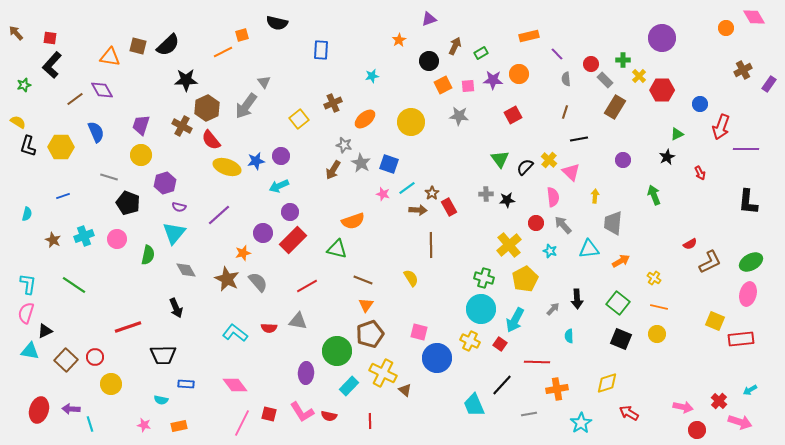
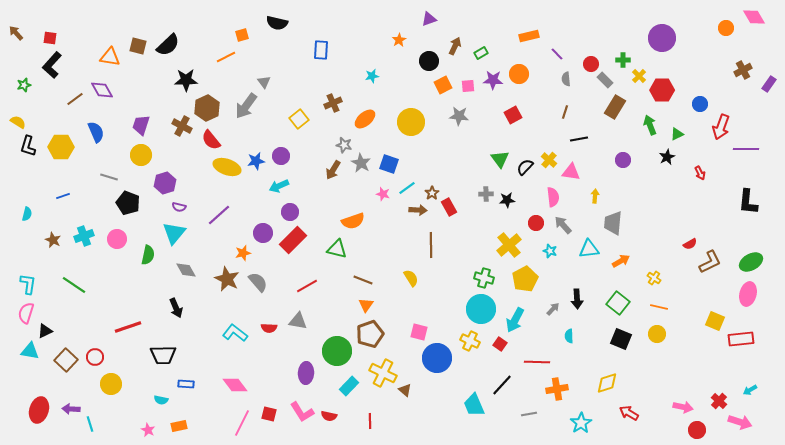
orange line at (223, 52): moved 3 px right, 5 px down
pink triangle at (571, 172): rotated 36 degrees counterclockwise
green arrow at (654, 195): moved 4 px left, 70 px up
pink star at (144, 425): moved 4 px right, 5 px down; rotated 16 degrees clockwise
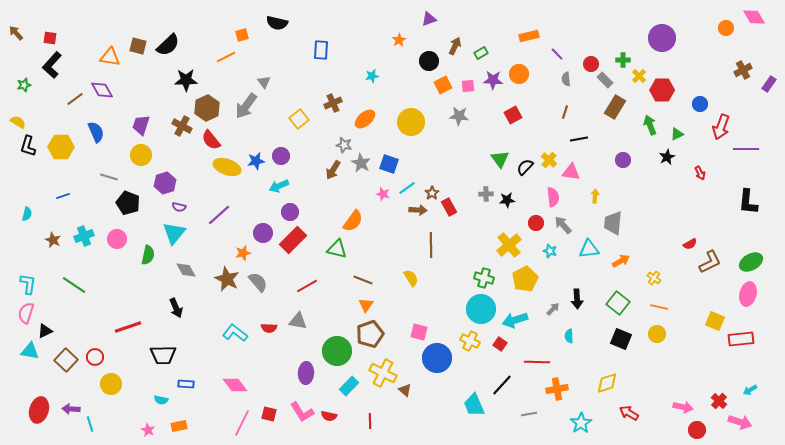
orange semicircle at (353, 221): rotated 35 degrees counterclockwise
cyan arrow at (515, 320): rotated 45 degrees clockwise
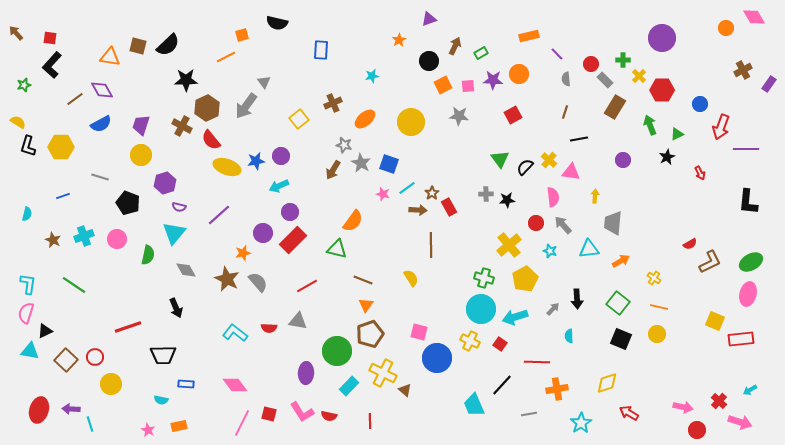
blue semicircle at (96, 132): moved 5 px right, 8 px up; rotated 85 degrees clockwise
gray line at (109, 177): moved 9 px left
cyan arrow at (515, 320): moved 3 px up
